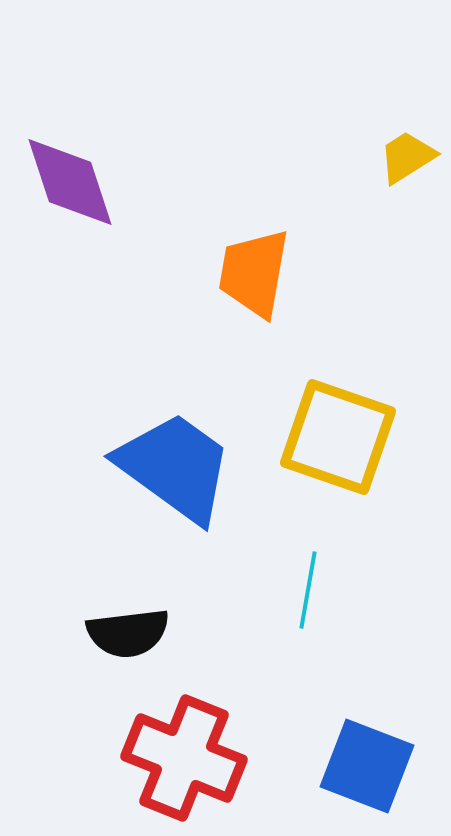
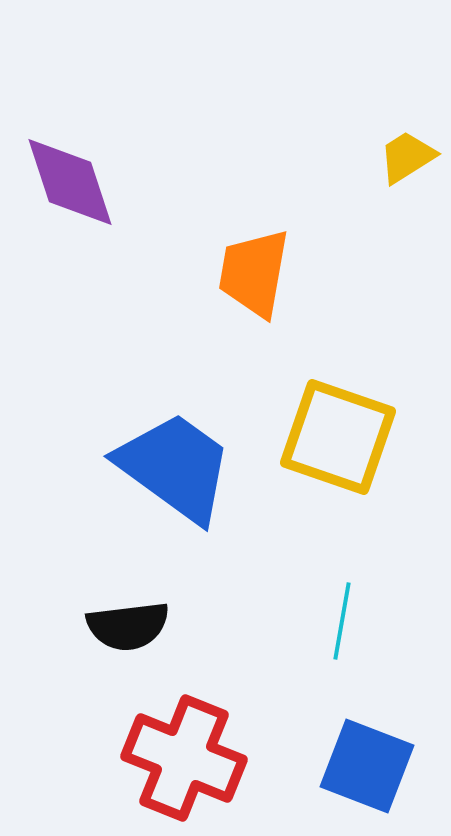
cyan line: moved 34 px right, 31 px down
black semicircle: moved 7 px up
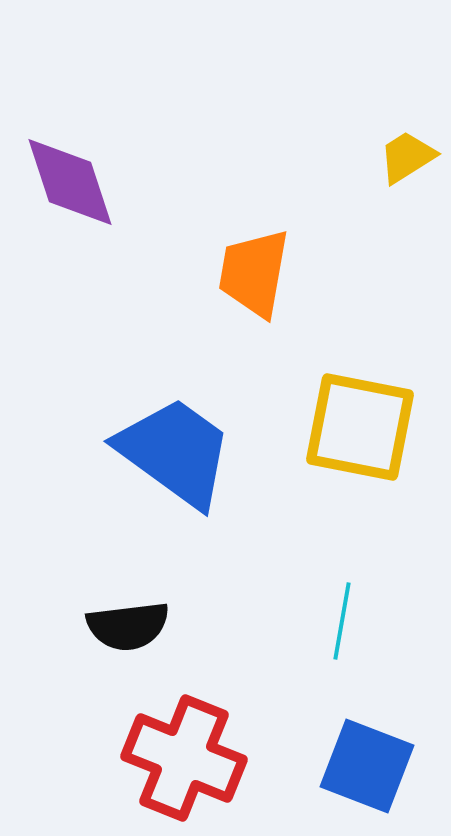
yellow square: moved 22 px right, 10 px up; rotated 8 degrees counterclockwise
blue trapezoid: moved 15 px up
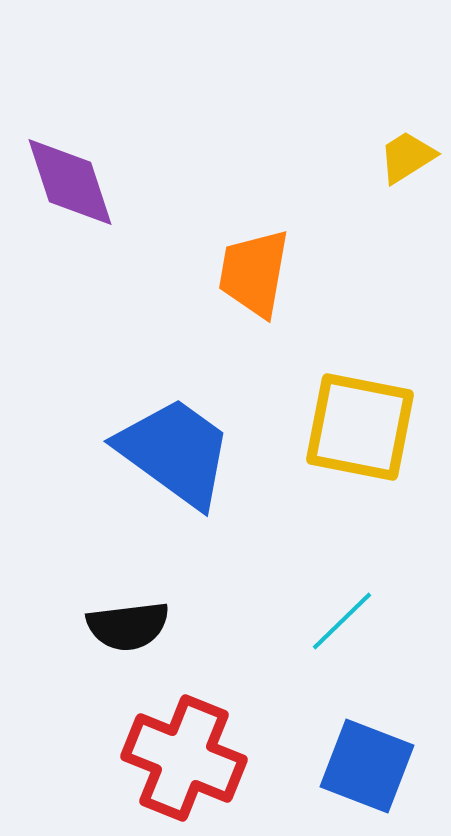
cyan line: rotated 36 degrees clockwise
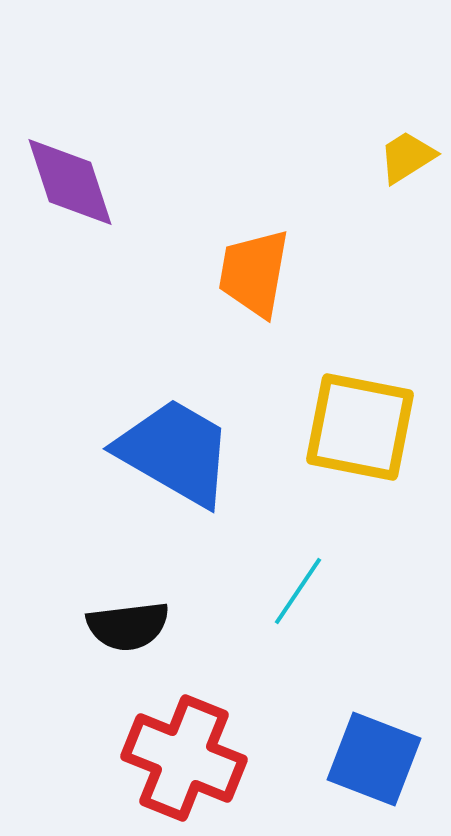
blue trapezoid: rotated 6 degrees counterclockwise
cyan line: moved 44 px left, 30 px up; rotated 12 degrees counterclockwise
blue square: moved 7 px right, 7 px up
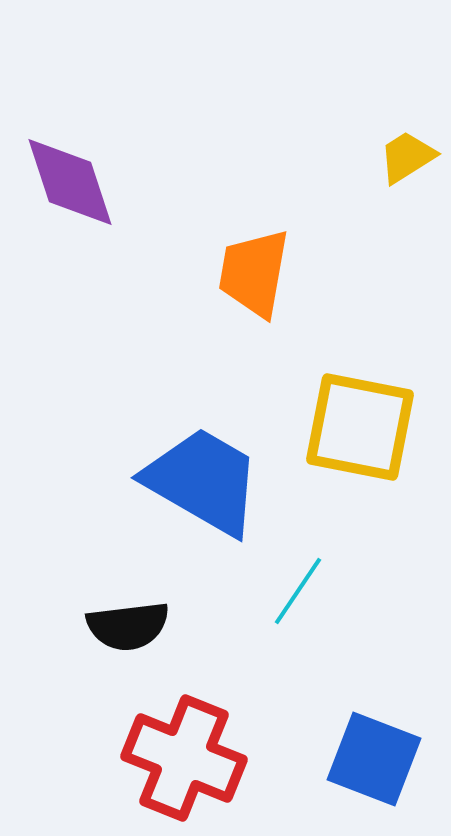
blue trapezoid: moved 28 px right, 29 px down
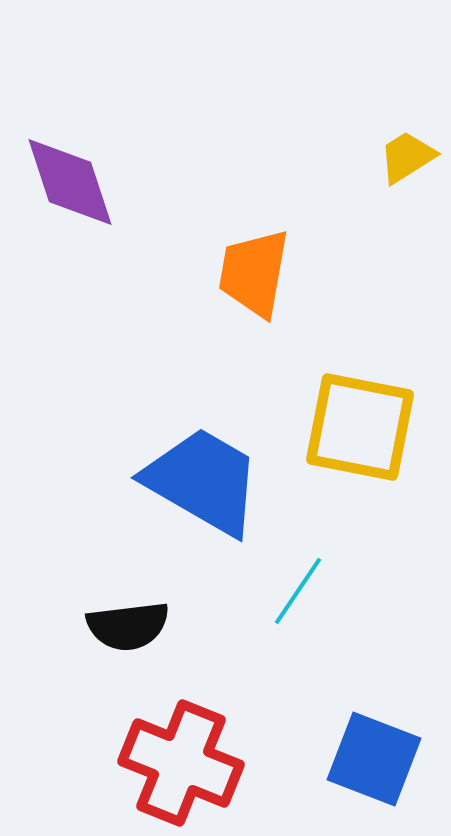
red cross: moved 3 px left, 5 px down
